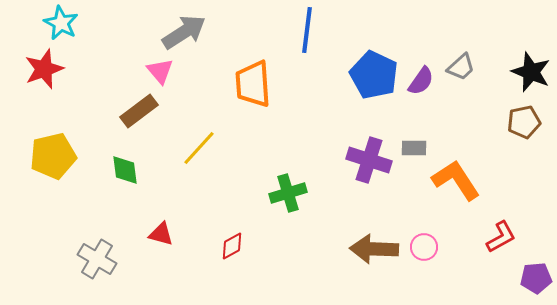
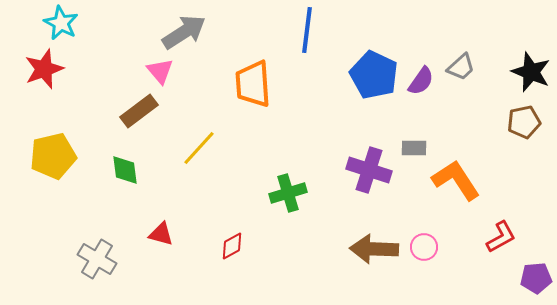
purple cross: moved 10 px down
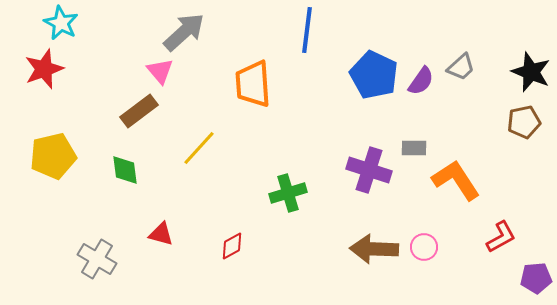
gray arrow: rotated 9 degrees counterclockwise
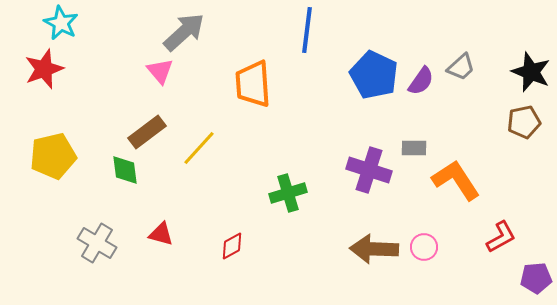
brown rectangle: moved 8 px right, 21 px down
gray cross: moved 16 px up
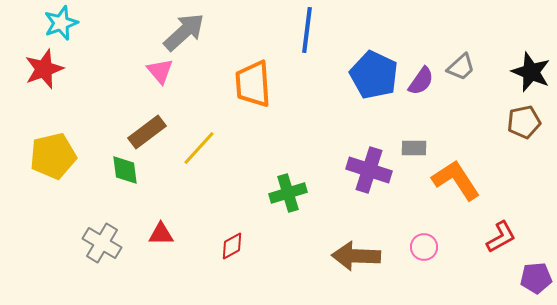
cyan star: rotated 24 degrees clockwise
red triangle: rotated 16 degrees counterclockwise
gray cross: moved 5 px right
brown arrow: moved 18 px left, 7 px down
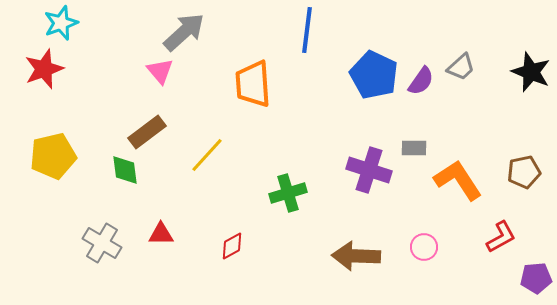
brown pentagon: moved 50 px down
yellow line: moved 8 px right, 7 px down
orange L-shape: moved 2 px right
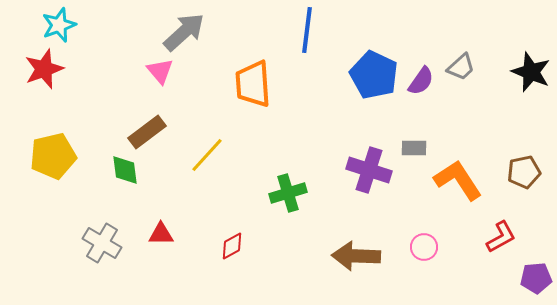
cyan star: moved 2 px left, 2 px down
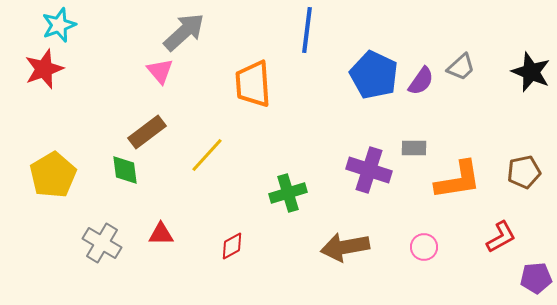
yellow pentagon: moved 19 px down; rotated 18 degrees counterclockwise
orange L-shape: rotated 114 degrees clockwise
brown arrow: moved 11 px left, 9 px up; rotated 12 degrees counterclockwise
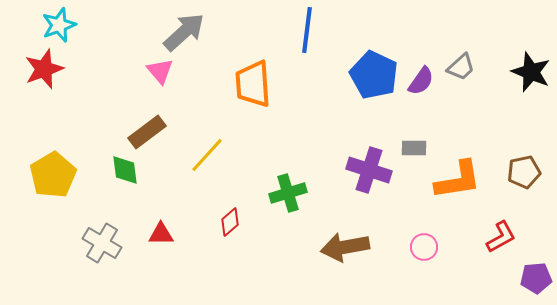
red diamond: moved 2 px left, 24 px up; rotated 12 degrees counterclockwise
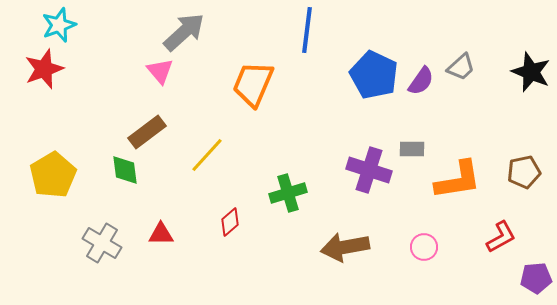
orange trapezoid: rotated 27 degrees clockwise
gray rectangle: moved 2 px left, 1 px down
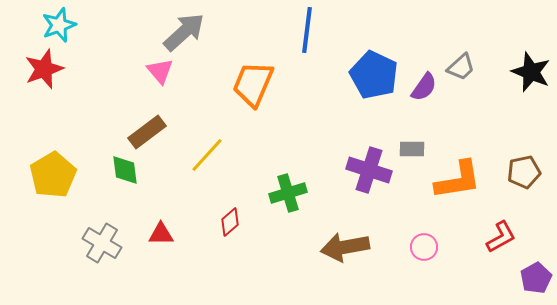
purple semicircle: moved 3 px right, 6 px down
purple pentagon: rotated 24 degrees counterclockwise
